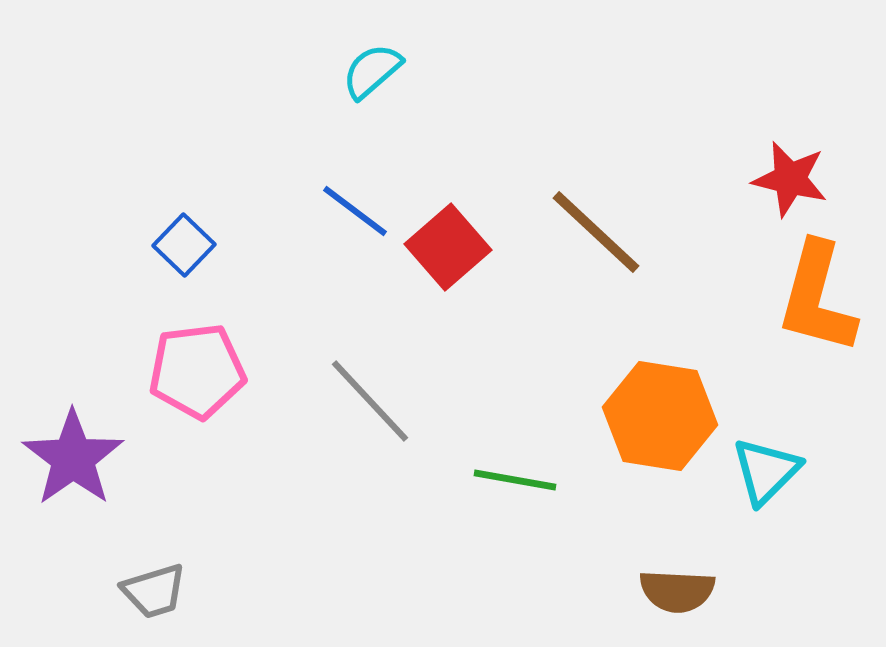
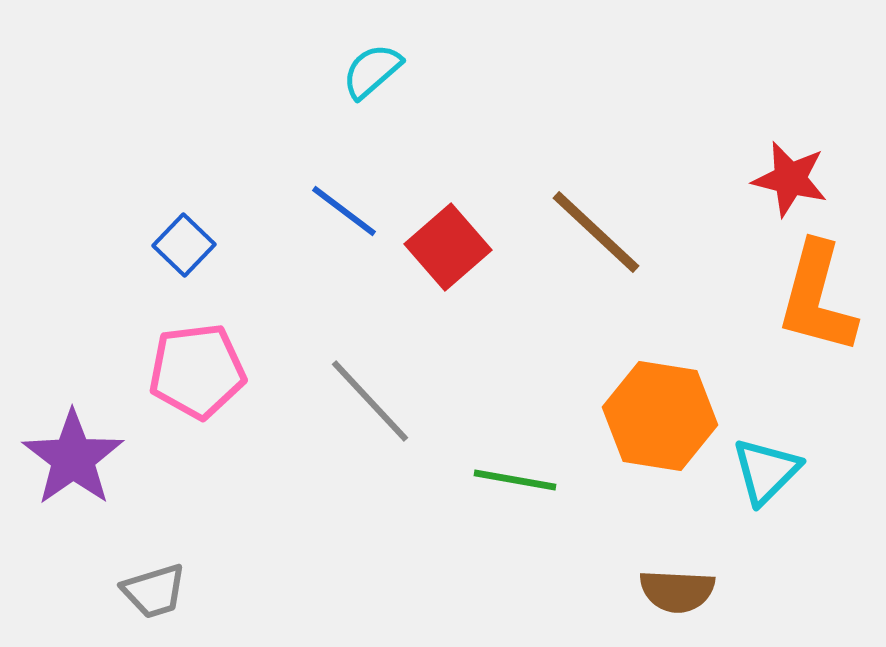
blue line: moved 11 px left
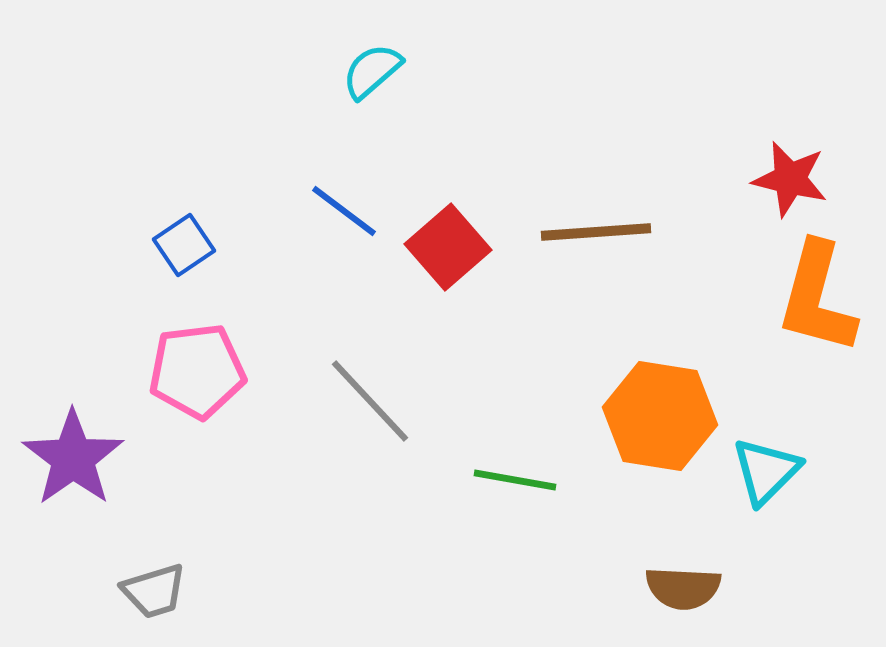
brown line: rotated 47 degrees counterclockwise
blue square: rotated 12 degrees clockwise
brown semicircle: moved 6 px right, 3 px up
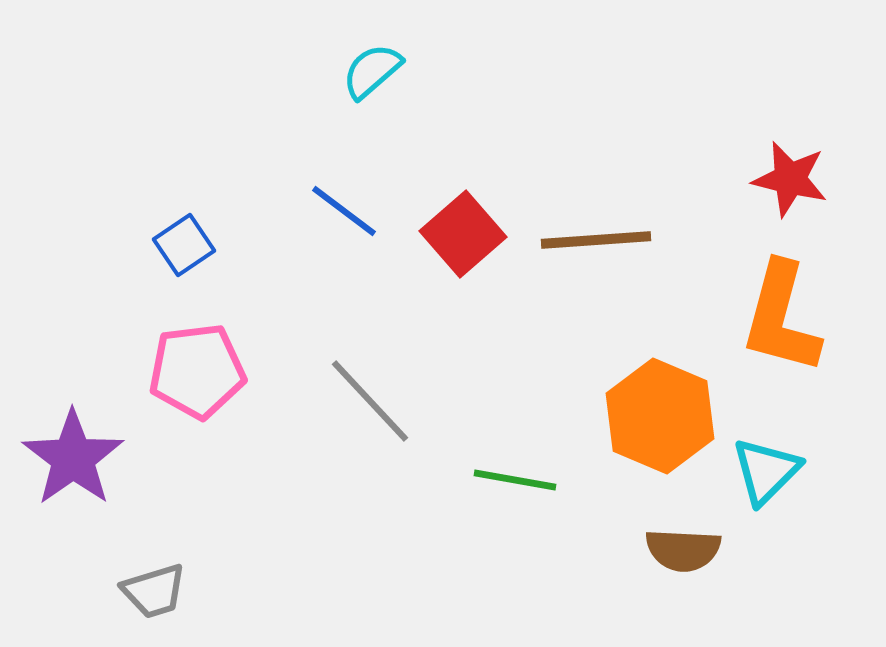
brown line: moved 8 px down
red square: moved 15 px right, 13 px up
orange L-shape: moved 36 px left, 20 px down
orange hexagon: rotated 14 degrees clockwise
brown semicircle: moved 38 px up
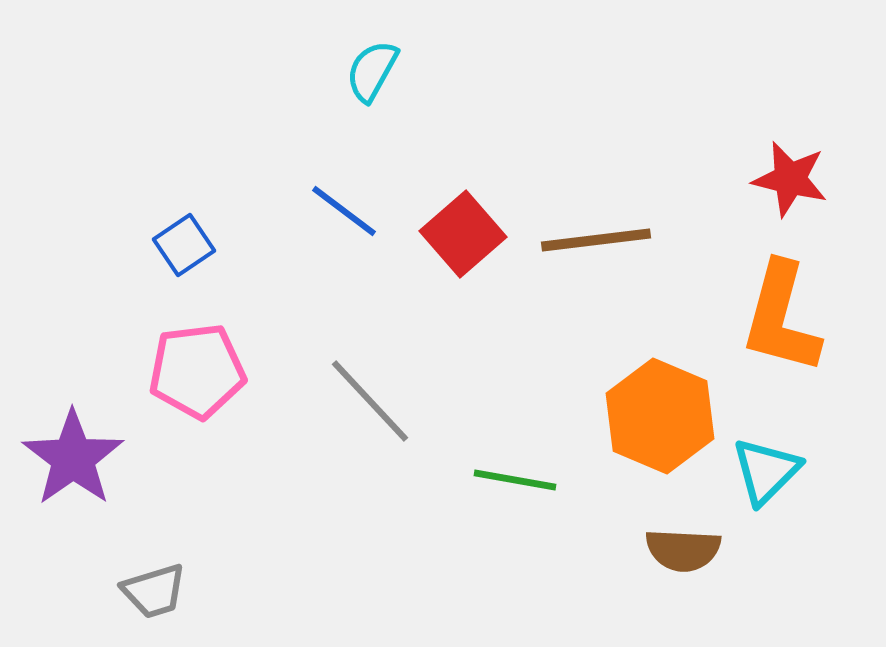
cyan semicircle: rotated 20 degrees counterclockwise
brown line: rotated 3 degrees counterclockwise
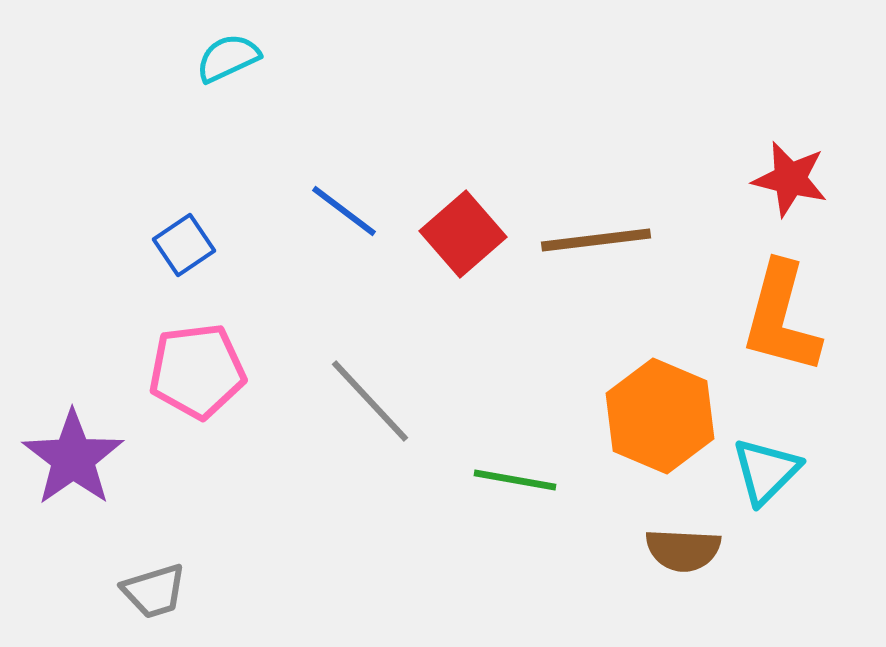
cyan semicircle: moved 144 px left, 13 px up; rotated 36 degrees clockwise
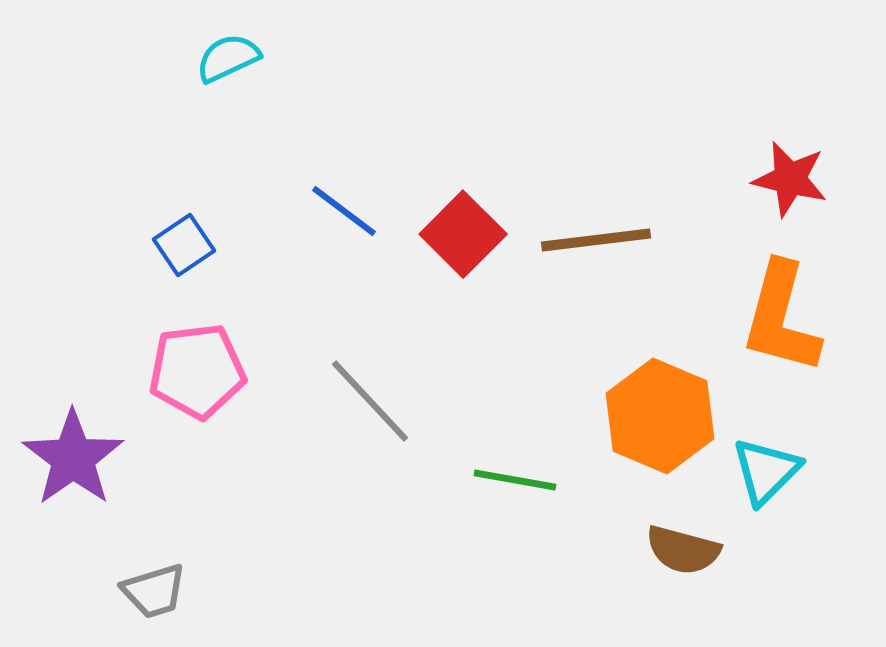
red square: rotated 4 degrees counterclockwise
brown semicircle: rotated 12 degrees clockwise
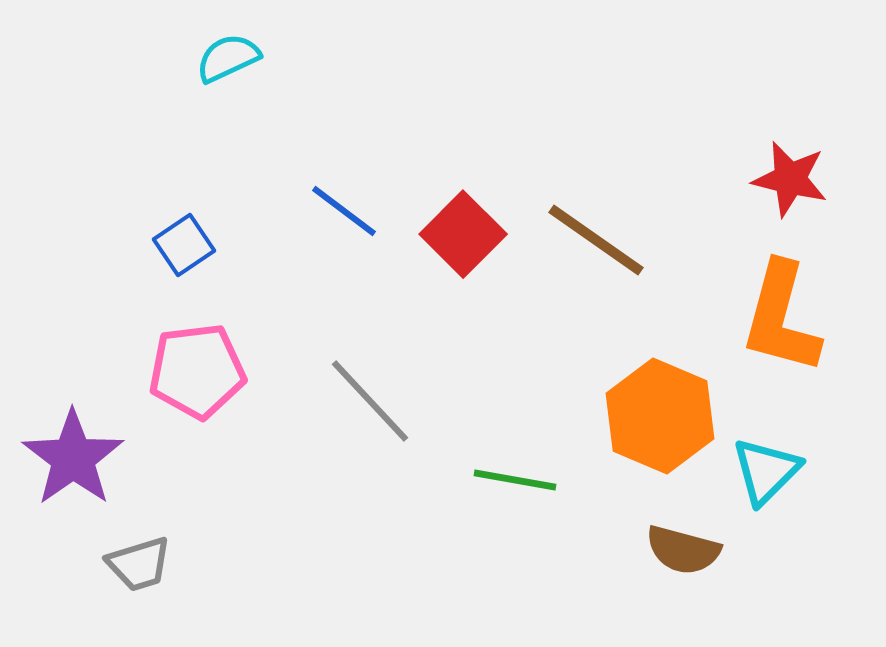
brown line: rotated 42 degrees clockwise
gray trapezoid: moved 15 px left, 27 px up
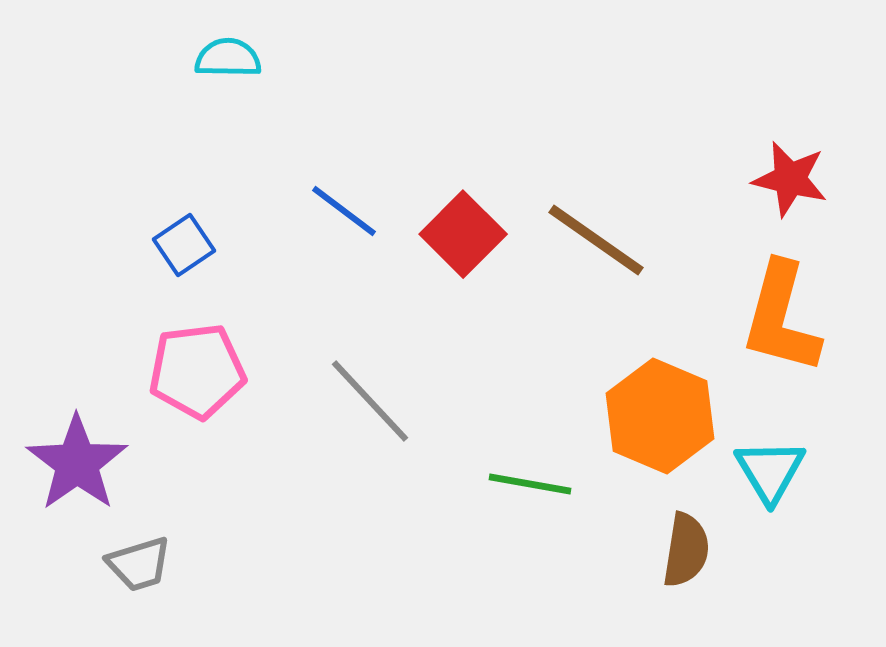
cyan semicircle: rotated 26 degrees clockwise
purple star: moved 4 px right, 5 px down
cyan triangle: moved 4 px right; rotated 16 degrees counterclockwise
green line: moved 15 px right, 4 px down
brown semicircle: moved 3 px right; rotated 96 degrees counterclockwise
